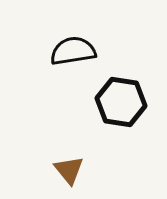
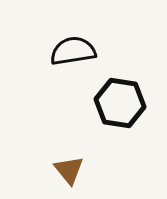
black hexagon: moved 1 px left, 1 px down
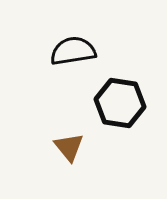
brown triangle: moved 23 px up
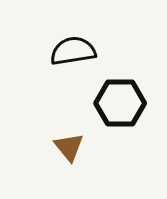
black hexagon: rotated 9 degrees counterclockwise
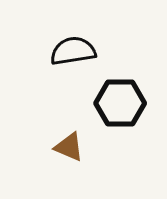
brown triangle: rotated 28 degrees counterclockwise
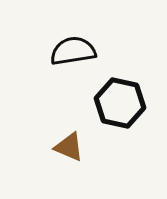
black hexagon: rotated 12 degrees clockwise
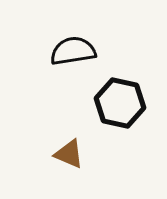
brown triangle: moved 7 px down
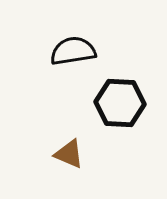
black hexagon: rotated 9 degrees counterclockwise
